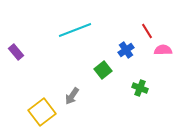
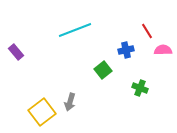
blue cross: rotated 21 degrees clockwise
gray arrow: moved 2 px left, 6 px down; rotated 18 degrees counterclockwise
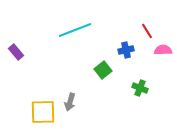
yellow square: moved 1 px right; rotated 36 degrees clockwise
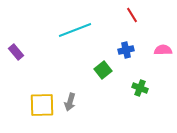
red line: moved 15 px left, 16 px up
yellow square: moved 1 px left, 7 px up
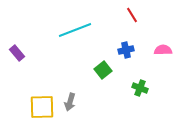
purple rectangle: moved 1 px right, 1 px down
yellow square: moved 2 px down
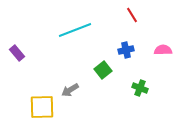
gray arrow: moved 12 px up; rotated 42 degrees clockwise
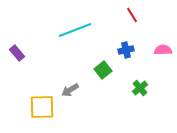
green cross: rotated 28 degrees clockwise
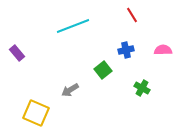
cyan line: moved 2 px left, 4 px up
green cross: moved 2 px right; rotated 21 degrees counterclockwise
yellow square: moved 6 px left, 6 px down; rotated 24 degrees clockwise
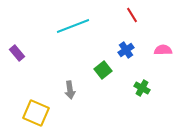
blue cross: rotated 21 degrees counterclockwise
gray arrow: rotated 66 degrees counterclockwise
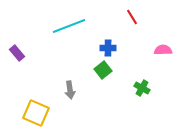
red line: moved 2 px down
cyan line: moved 4 px left
blue cross: moved 18 px left, 2 px up; rotated 35 degrees clockwise
